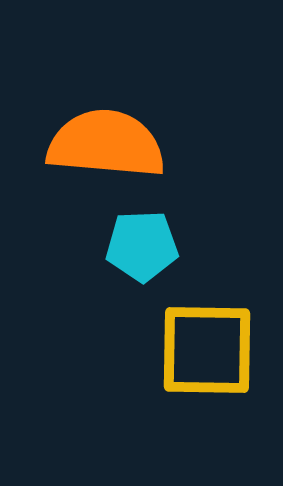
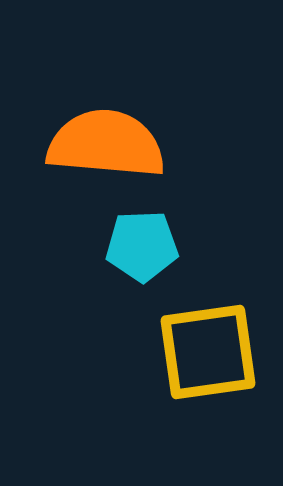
yellow square: moved 1 px right, 2 px down; rotated 9 degrees counterclockwise
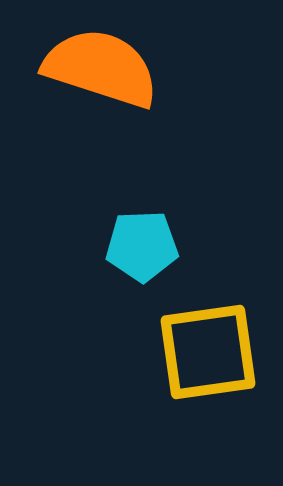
orange semicircle: moved 5 px left, 76 px up; rotated 13 degrees clockwise
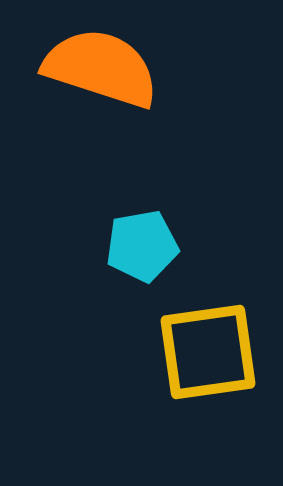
cyan pentagon: rotated 8 degrees counterclockwise
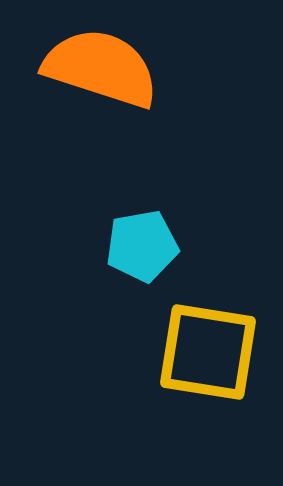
yellow square: rotated 17 degrees clockwise
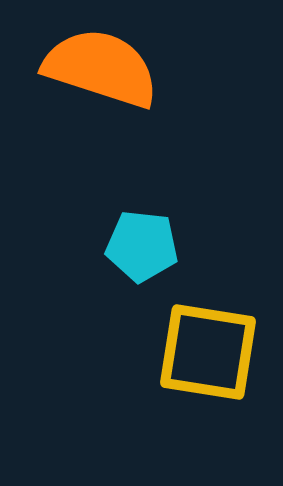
cyan pentagon: rotated 16 degrees clockwise
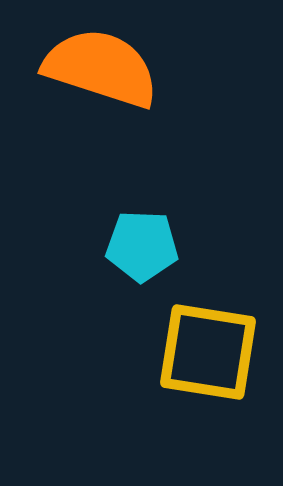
cyan pentagon: rotated 4 degrees counterclockwise
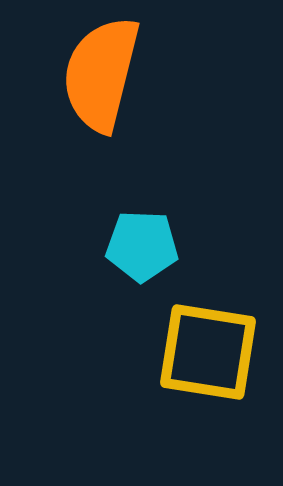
orange semicircle: moved 6 px down; rotated 94 degrees counterclockwise
